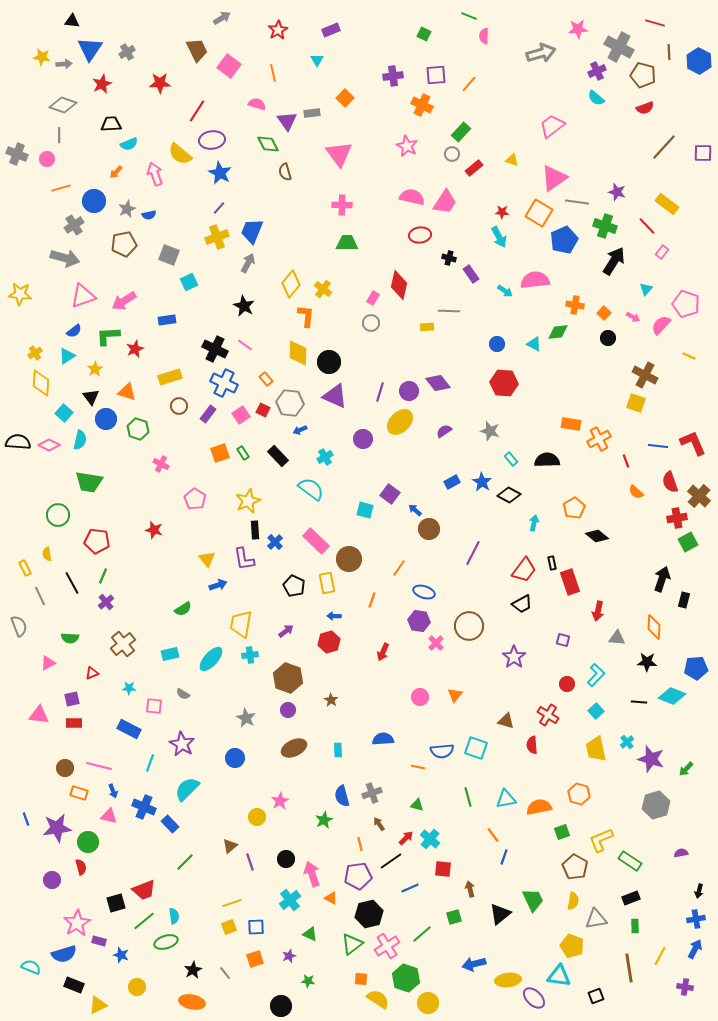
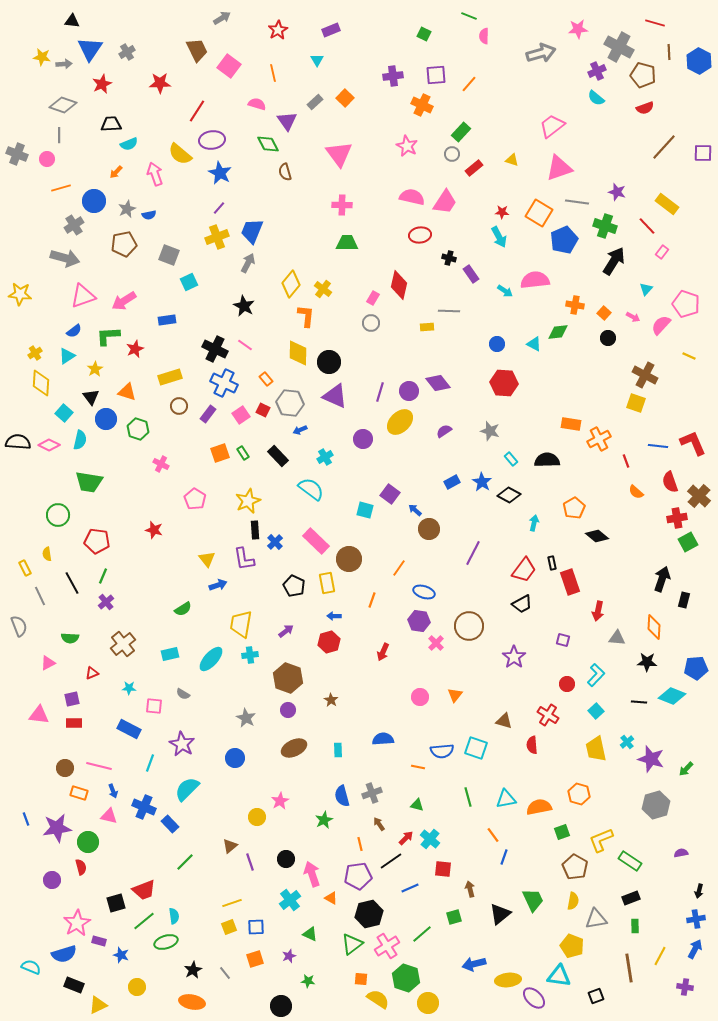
gray rectangle at (312, 113): moved 3 px right, 11 px up; rotated 35 degrees counterclockwise
pink triangle at (554, 178): moved 5 px right, 10 px up; rotated 16 degrees clockwise
brown triangle at (506, 721): moved 2 px left
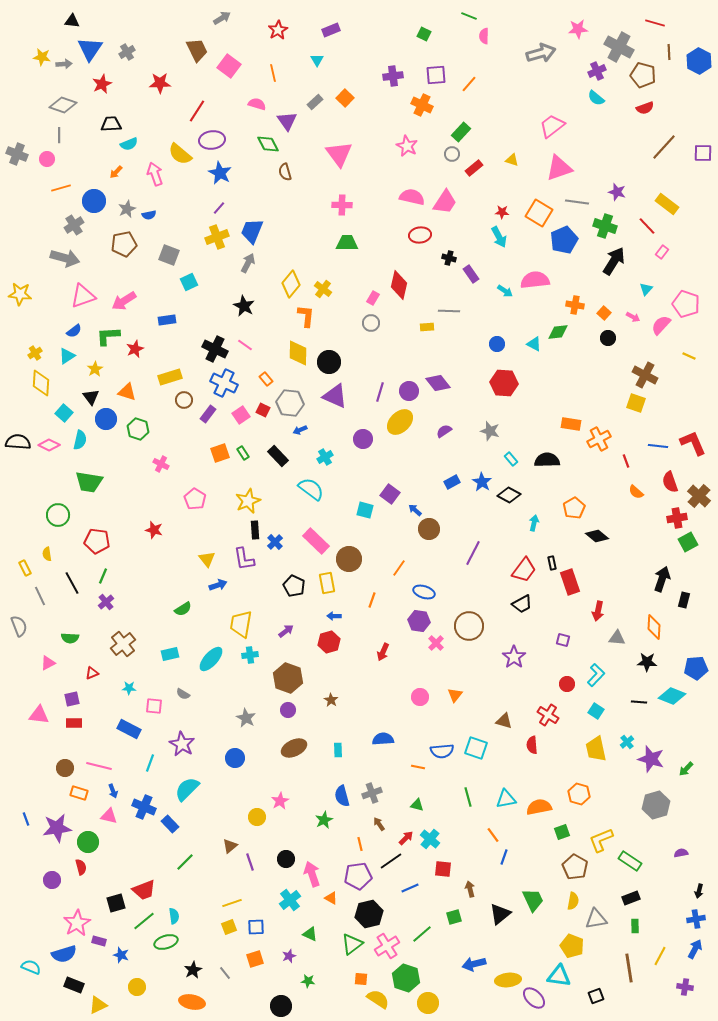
brown circle at (179, 406): moved 5 px right, 6 px up
cyan square at (596, 711): rotated 14 degrees counterclockwise
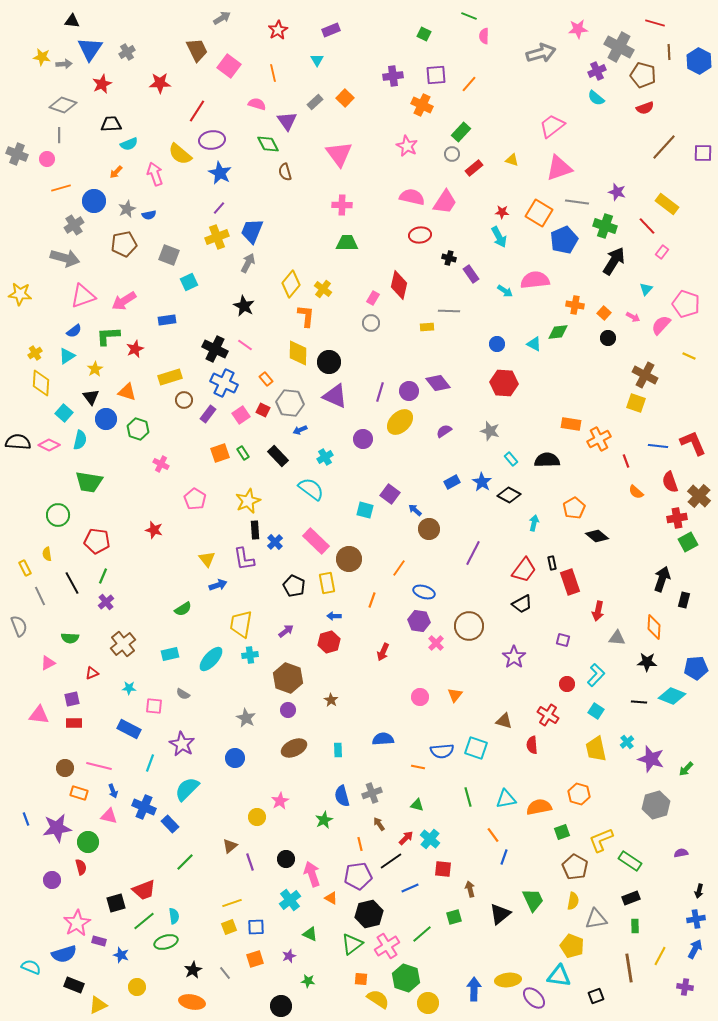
blue arrow at (474, 964): moved 25 px down; rotated 105 degrees clockwise
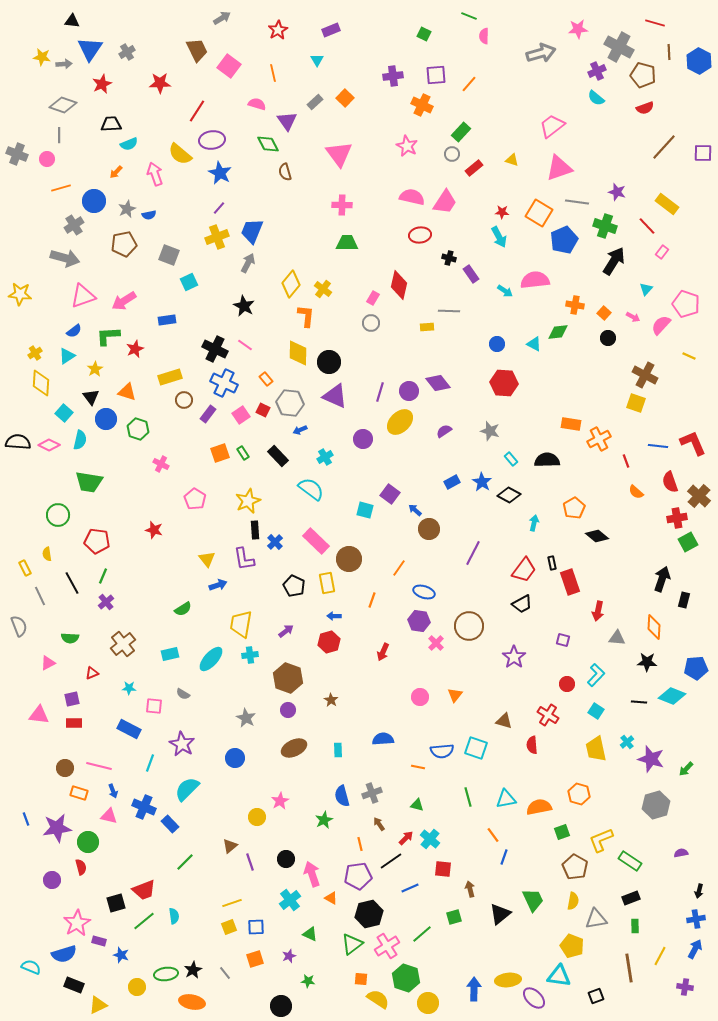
green ellipse at (166, 942): moved 32 px down; rotated 10 degrees clockwise
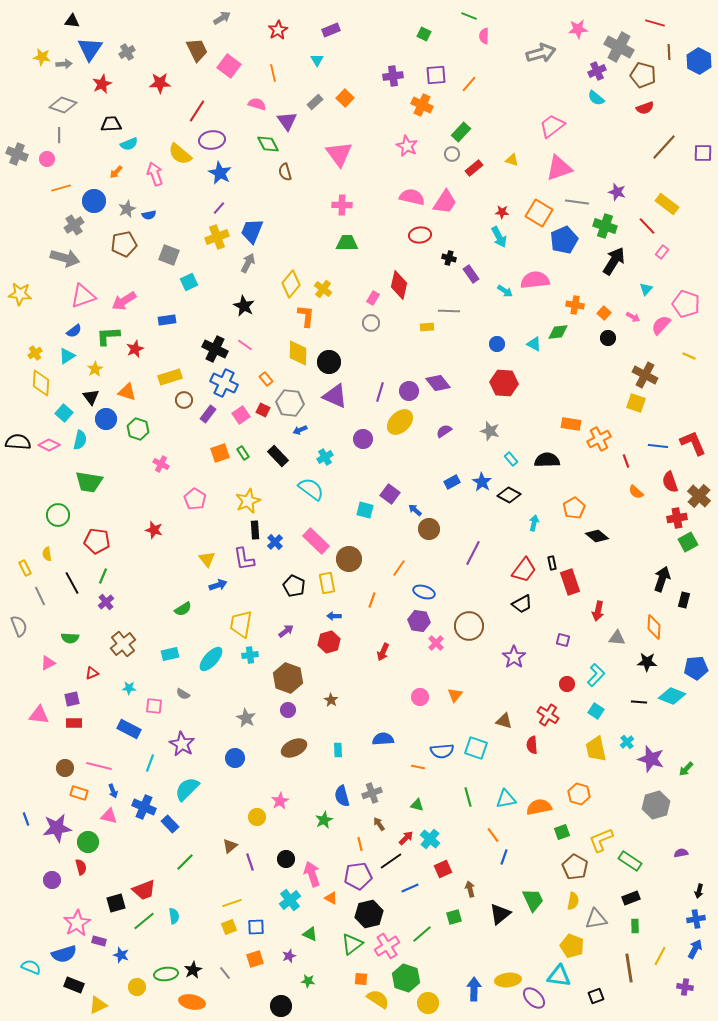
red square at (443, 869): rotated 30 degrees counterclockwise
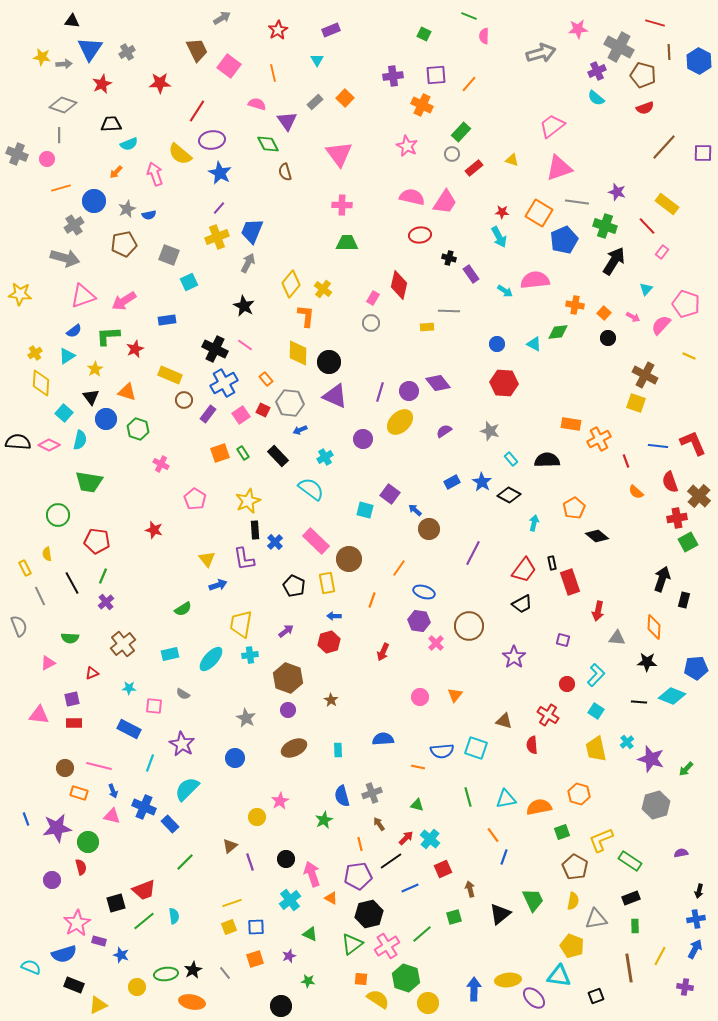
yellow rectangle at (170, 377): moved 2 px up; rotated 40 degrees clockwise
blue cross at (224, 383): rotated 36 degrees clockwise
pink triangle at (109, 816): moved 3 px right
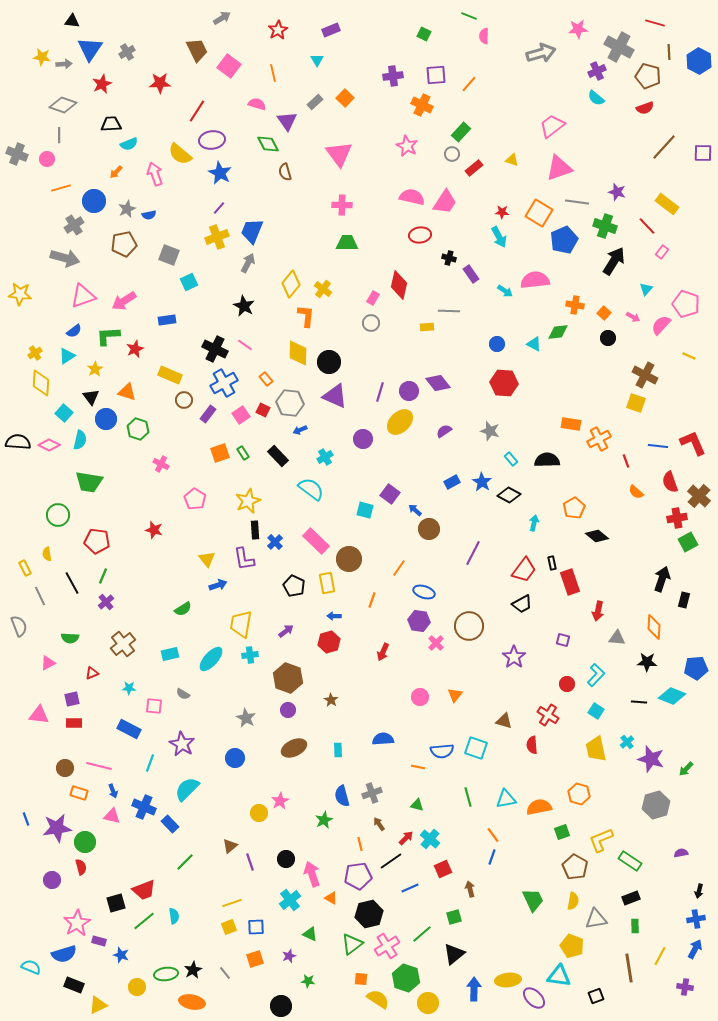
brown pentagon at (643, 75): moved 5 px right, 1 px down
yellow circle at (257, 817): moved 2 px right, 4 px up
green circle at (88, 842): moved 3 px left
blue line at (504, 857): moved 12 px left
black triangle at (500, 914): moved 46 px left, 40 px down
